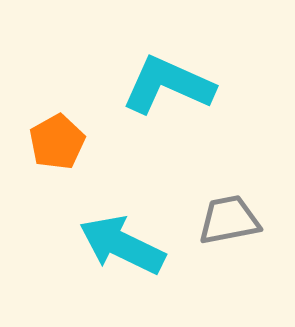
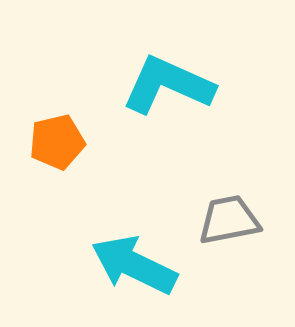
orange pentagon: rotated 16 degrees clockwise
cyan arrow: moved 12 px right, 20 px down
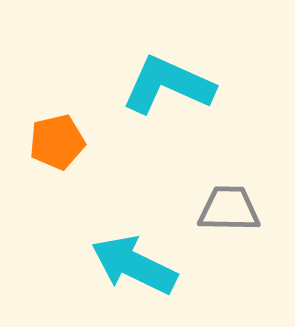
gray trapezoid: moved 11 px up; rotated 12 degrees clockwise
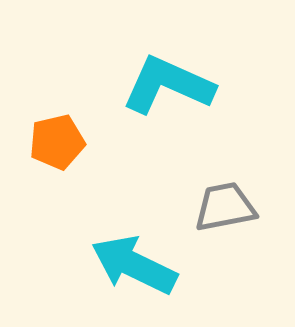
gray trapezoid: moved 4 px left, 2 px up; rotated 12 degrees counterclockwise
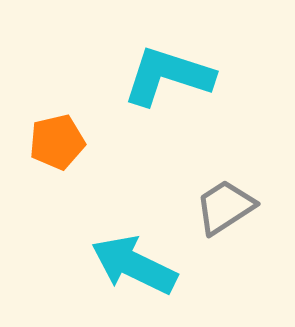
cyan L-shape: moved 9 px up; rotated 6 degrees counterclockwise
gray trapezoid: rotated 22 degrees counterclockwise
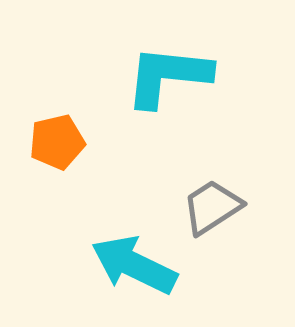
cyan L-shape: rotated 12 degrees counterclockwise
gray trapezoid: moved 13 px left
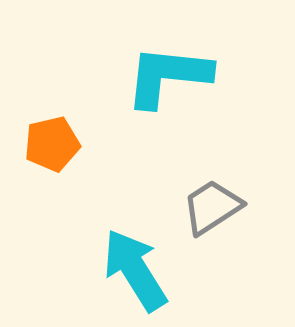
orange pentagon: moved 5 px left, 2 px down
cyan arrow: moved 1 px right, 5 px down; rotated 32 degrees clockwise
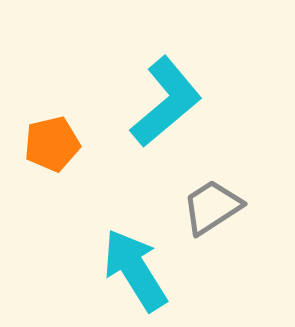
cyan L-shape: moved 2 px left, 26 px down; rotated 134 degrees clockwise
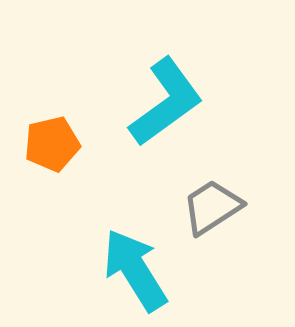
cyan L-shape: rotated 4 degrees clockwise
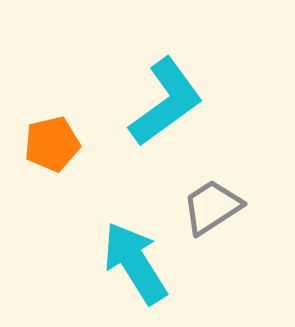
cyan arrow: moved 7 px up
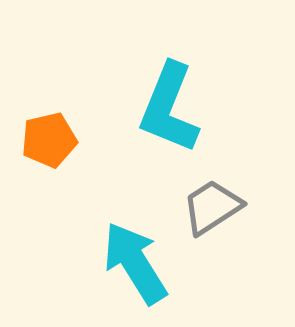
cyan L-shape: moved 3 px right, 6 px down; rotated 148 degrees clockwise
orange pentagon: moved 3 px left, 4 px up
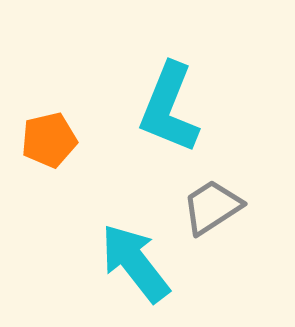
cyan arrow: rotated 6 degrees counterclockwise
